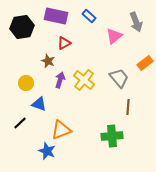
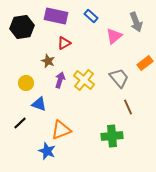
blue rectangle: moved 2 px right
brown line: rotated 28 degrees counterclockwise
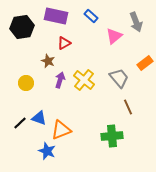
blue triangle: moved 14 px down
